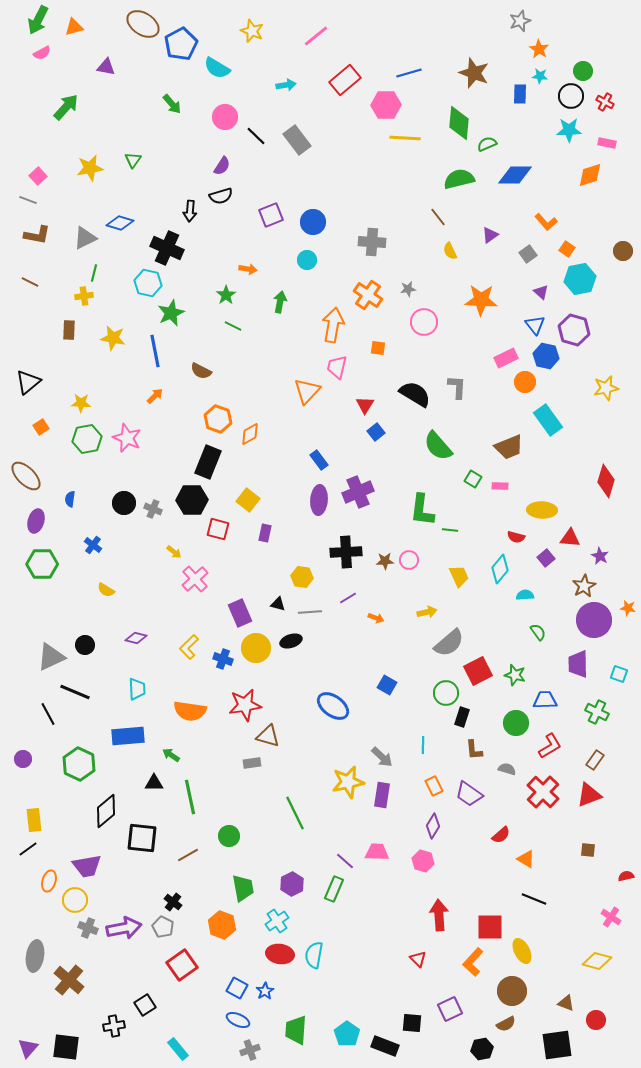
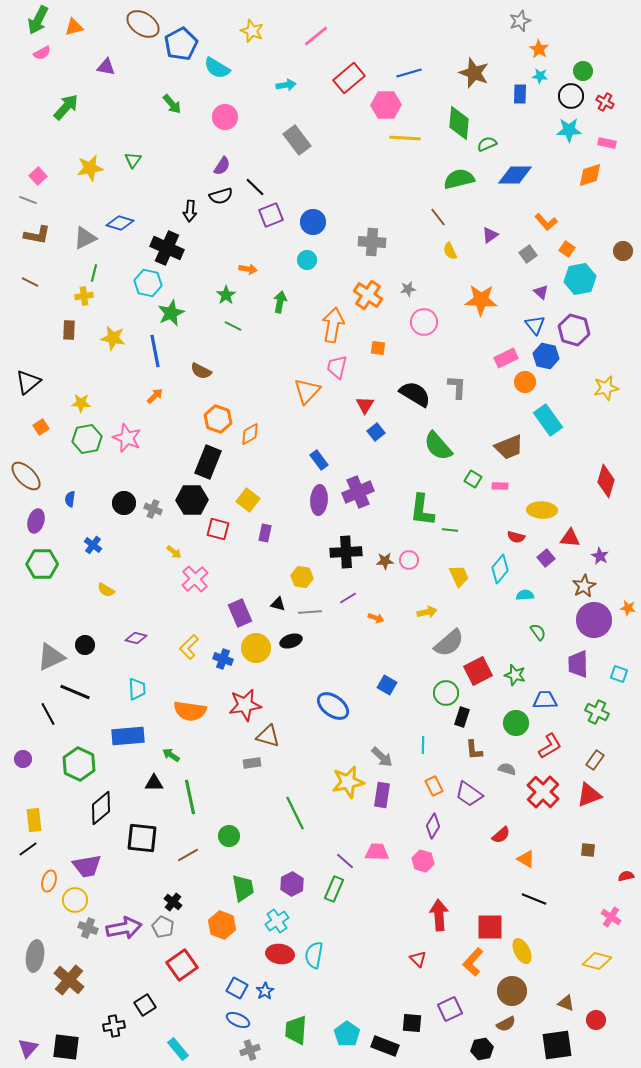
red rectangle at (345, 80): moved 4 px right, 2 px up
black line at (256, 136): moved 1 px left, 51 px down
black diamond at (106, 811): moved 5 px left, 3 px up
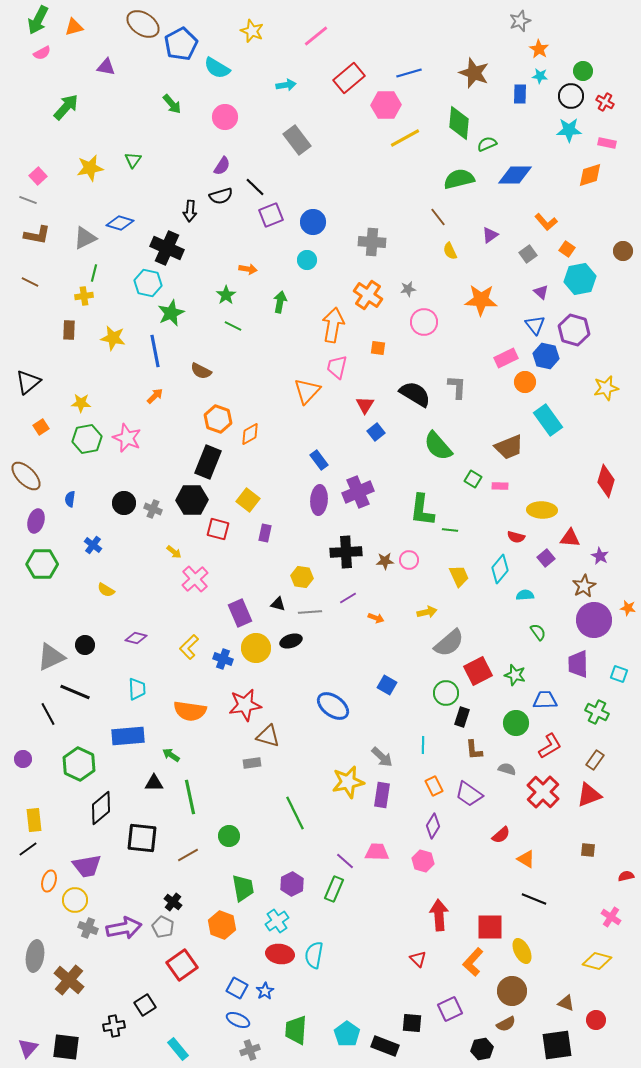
yellow line at (405, 138): rotated 32 degrees counterclockwise
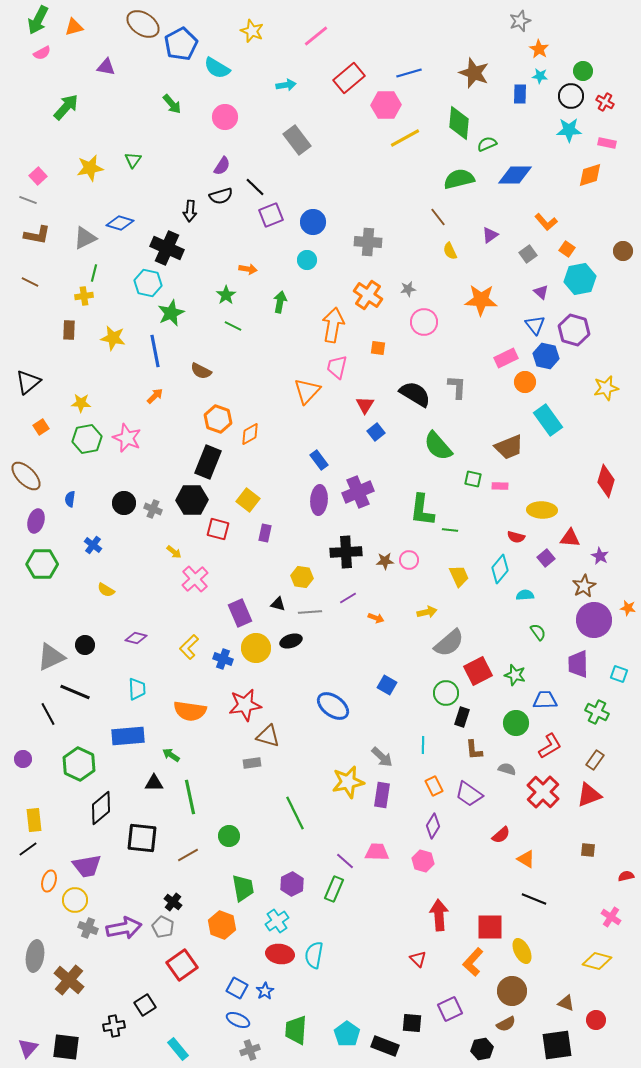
gray cross at (372, 242): moved 4 px left
green square at (473, 479): rotated 18 degrees counterclockwise
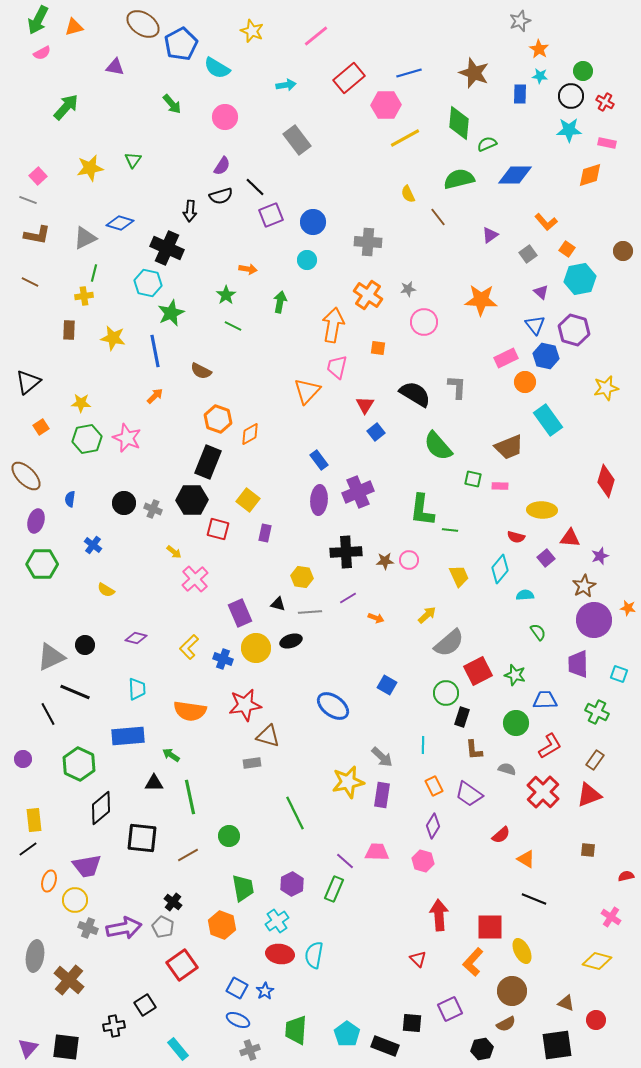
purple triangle at (106, 67): moved 9 px right
yellow semicircle at (450, 251): moved 42 px left, 57 px up
purple star at (600, 556): rotated 24 degrees clockwise
yellow arrow at (427, 612): moved 3 px down; rotated 30 degrees counterclockwise
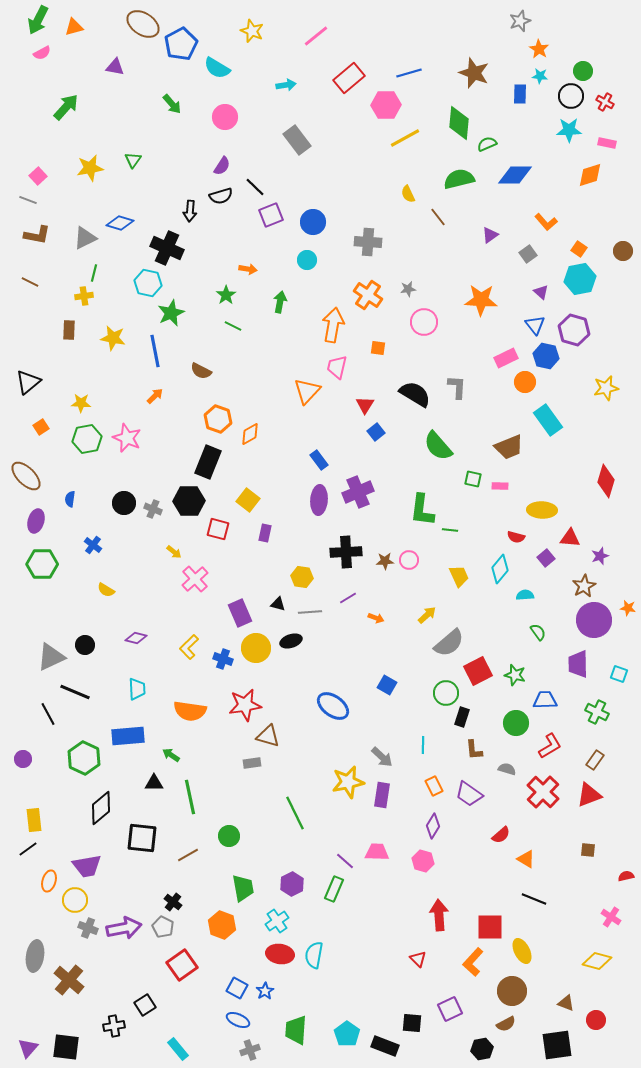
orange square at (567, 249): moved 12 px right
black hexagon at (192, 500): moved 3 px left, 1 px down
green hexagon at (79, 764): moved 5 px right, 6 px up
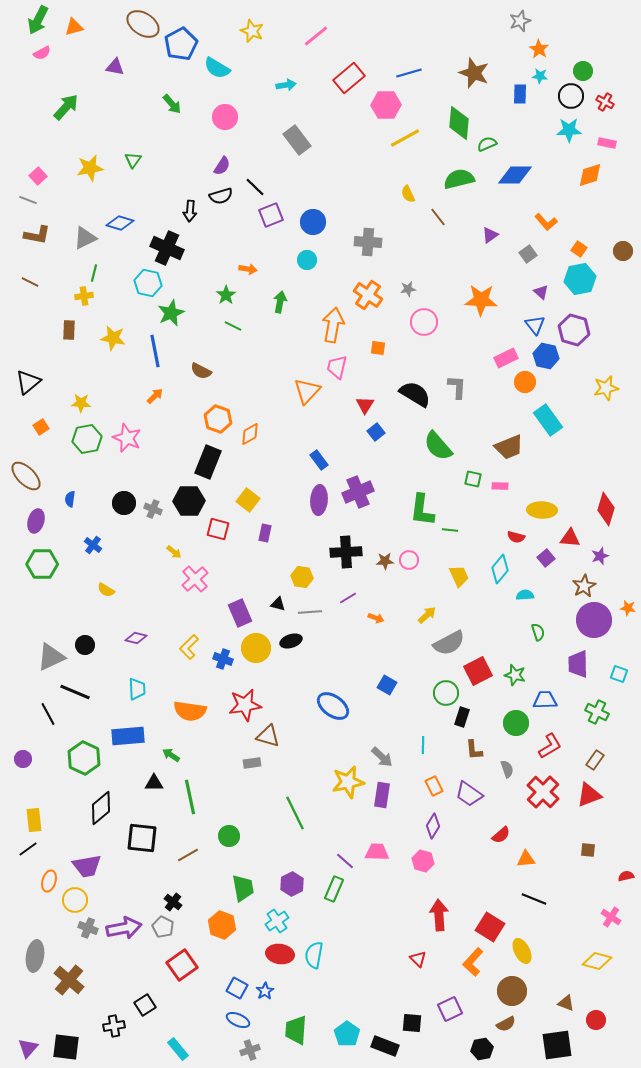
red diamond at (606, 481): moved 28 px down
green semicircle at (538, 632): rotated 18 degrees clockwise
gray semicircle at (449, 643): rotated 12 degrees clockwise
gray semicircle at (507, 769): rotated 54 degrees clockwise
orange triangle at (526, 859): rotated 36 degrees counterclockwise
red square at (490, 927): rotated 32 degrees clockwise
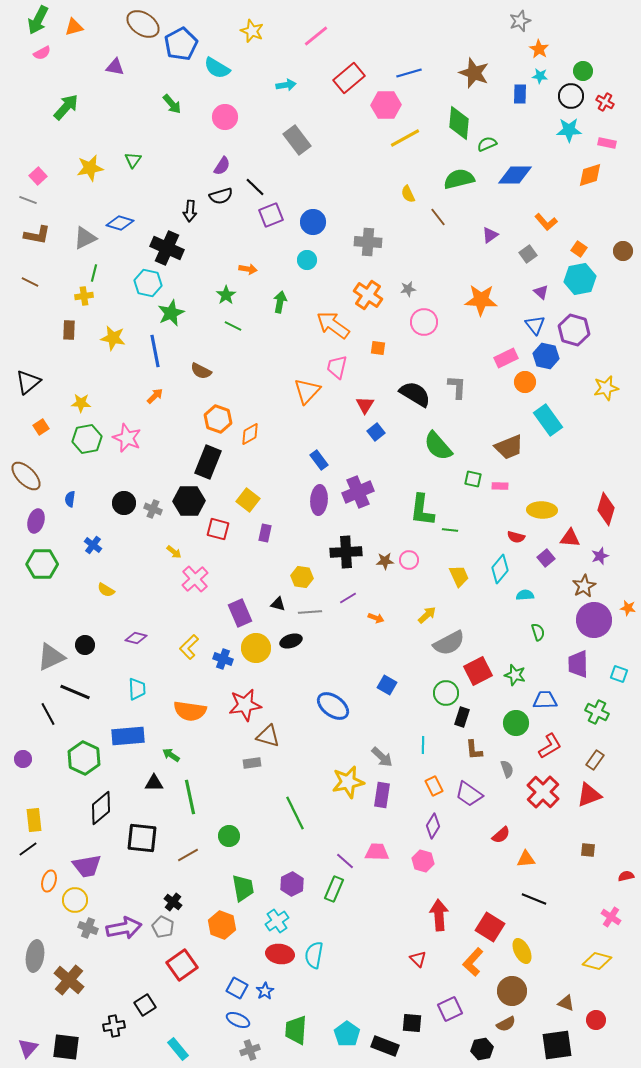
orange arrow at (333, 325): rotated 64 degrees counterclockwise
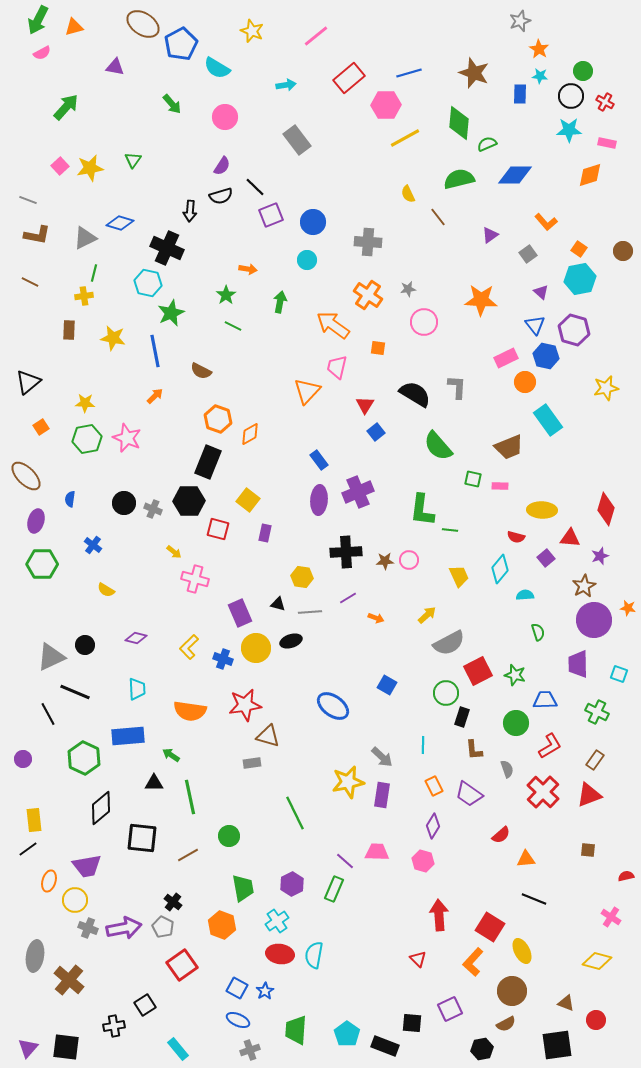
pink square at (38, 176): moved 22 px right, 10 px up
yellow star at (81, 403): moved 4 px right
pink cross at (195, 579): rotated 32 degrees counterclockwise
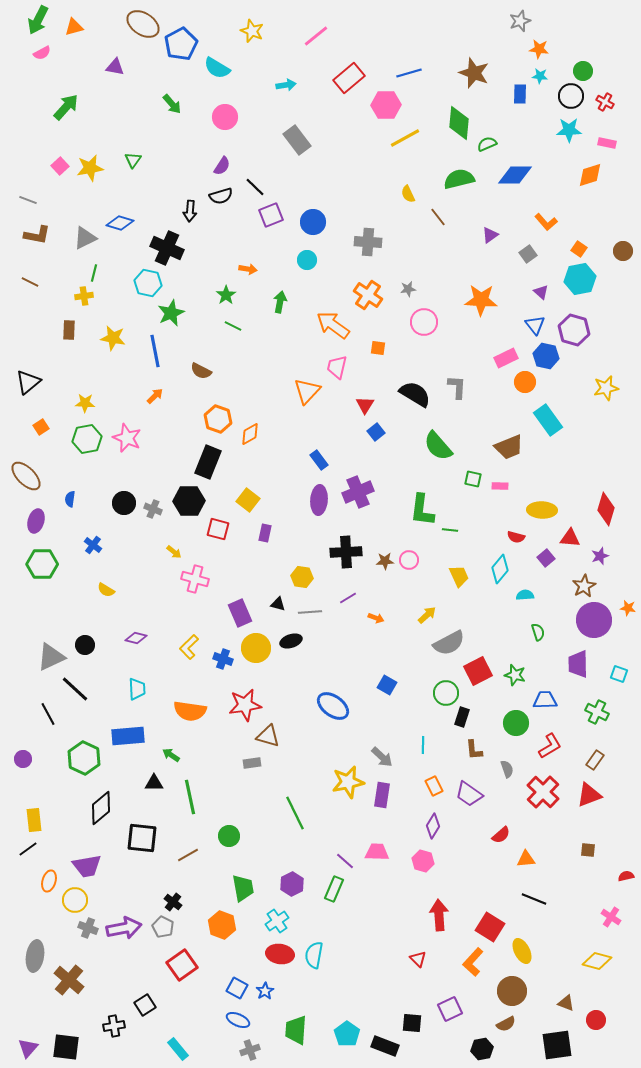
orange star at (539, 49): rotated 24 degrees counterclockwise
black line at (75, 692): moved 3 px up; rotated 20 degrees clockwise
